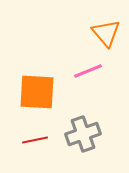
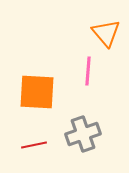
pink line: rotated 64 degrees counterclockwise
red line: moved 1 px left, 5 px down
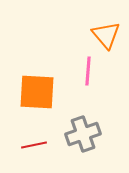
orange triangle: moved 2 px down
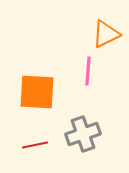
orange triangle: moved 1 px up; rotated 44 degrees clockwise
red line: moved 1 px right
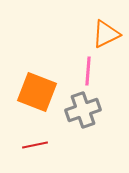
orange square: rotated 18 degrees clockwise
gray cross: moved 24 px up
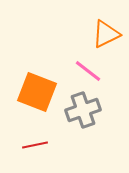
pink line: rotated 56 degrees counterclockwise
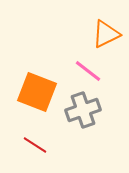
red line: rotated 45 degrees clockwise
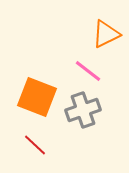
orange square: moved 5 px down
red line: rotated 10 degrees clockwise
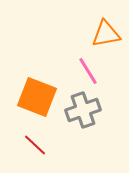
orange triangle: rotated 16 degrees clockwise
pink line: rotated 20 degrees clockwise
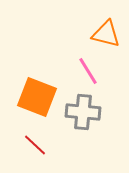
orange triangle: rotated 24 degrees clockwise
gray cross: moved 2 px down; rotated 24 degrees clockwise
